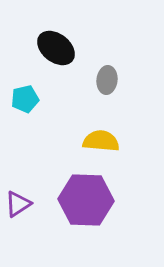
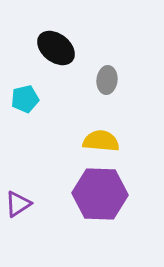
purple hexagon: moved 14 px right, 6 px up
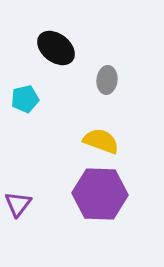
yellow semicircle: rotated 15 degrees clockwise
purple triangle: rotated 20 degrees counterclockwise
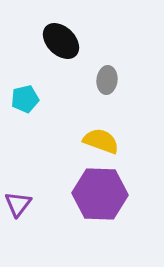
black ellipse: moved 5 px right, 7 px up; rotated 6 degrees clockwise
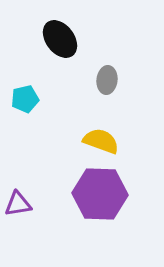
black ellipse: moved 1 px left, 2 px up; rotated 9 degrees clockwise
purple triangle: rotated 44 degrees clockwise
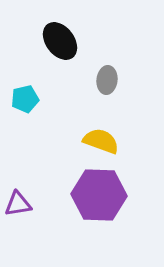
black ellipse: moved 2 px down
purple hexagon: moved 1 px left, 1 px down
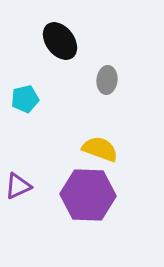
yellow semicircle: moved 1 px left, 8 px down
purple hexagon: moved 11 px left
purple triangle: moved 18 px up; rotated 16 degrees counterclockwise
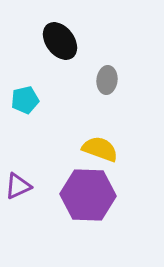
cyan pentagon: moved 1 px down
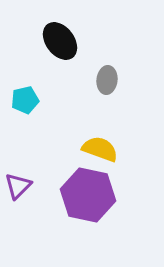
purple triangle: rotated 20 degrees counterclockwise
purple hexagon: rotated 10 degrees clockwise
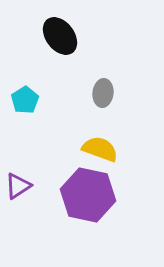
black ellipse: moved 5 px up
gray ellipse: moved 4 px left, 13 px down
cyan pentagon: rotated 20 degrees counterclockwise
purple triangle: rotated 12 degrees clockwise
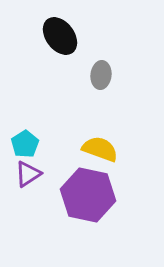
gray ellipse: moved 2 px left, 18 px up
cyan pentagon: moved 44 px down
purple triangle: moved 10 px right, 12 px up
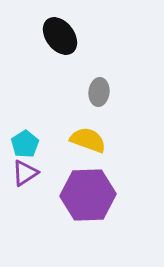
gray ellipse: moved 2 px left, 17 px down
yellow semicircle: moved 12 px left, 9 px up
purple triangle: moved 3 px left, 1 px up
purple hexagon: rotated 14 degrees counterclockwise
